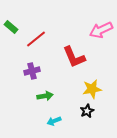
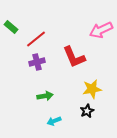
purple cross: moved 5 px right, 9 px up
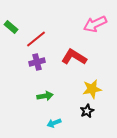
pink arrow: moved 6 px left, 6 px up
red L-shape: rotated 145 degrees clockwise
cyan arrow: moved 2 px down
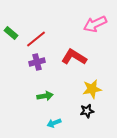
green rectangle: moved 6 px down
black star: rotated 16 degrees clockwise
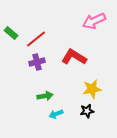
pink arrow: moved 1 px left, 3 px up
cyan arrow: moved 2 px right, 9 px up
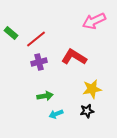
purple cross: moved 2 px right
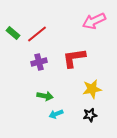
green rectangle: moved 2 px right
red line: moved 1 px right, 5 px up
red L-shape: moved 1 px down; rotated 40 degrees counterclockwise
green arrow: rotated 21 degrees clockwise
black star: moved 3 px right, 4 px down
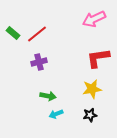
pink arrow: moved 2 px up
red L-shape: moved 24 px right
green arrow: moved 3 px right
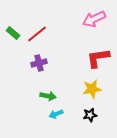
purple cross: moved 1 px down
